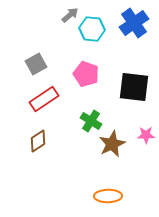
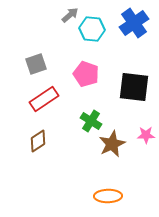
gray square: rotated 10 degrees clockwise
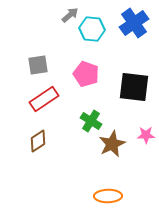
gray square: moved 2 px right, 1 px down; rotated 10 degrees clockwise
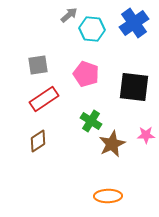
gray arrow: moved 1 px left
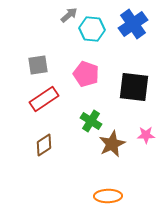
blue cross: moved 1 px left, 1 px down
brown diamond: moved 6 px right, 4 px down
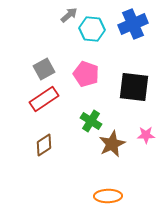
blue cross: rotated 12 degrees clockwise
gray square: moved 6 px right, 4 px down; rotated 20 degrees counterclockwise
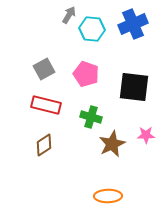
gray arrow: rotated 18 degrees counterclockwise
red rectangle: moved 2 px right, 6 px down; rotated 48 degrees clockwise
green cross: moved 4 px up; rotated 15 degrees counterclockwise
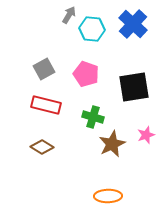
blue cross: rotated 24 degrees counterclockwise
black square: rotated 16 degrees counterclockwise
green cross: moved 2 px right
pink star: rotated 18 degrees counterclockwise
brown diamond: moved 2 px left, 2 px down; rotated 65 degrees clockwise
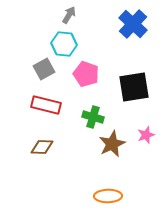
cyan hexagon: moved 28 px left, 15 px down
brown diamond: rotated 30 degrees counterclockwise
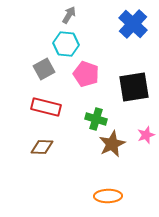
cyan hexagon: moved 2 px right
red rectangle: moved 2 px down
green cross: moved 3 px right, 2 px down
